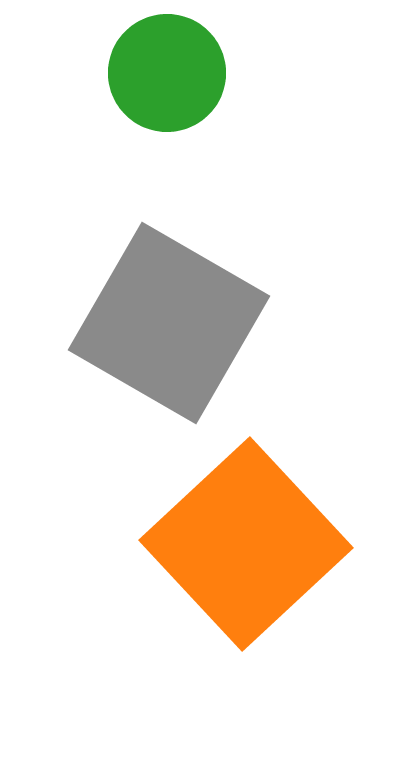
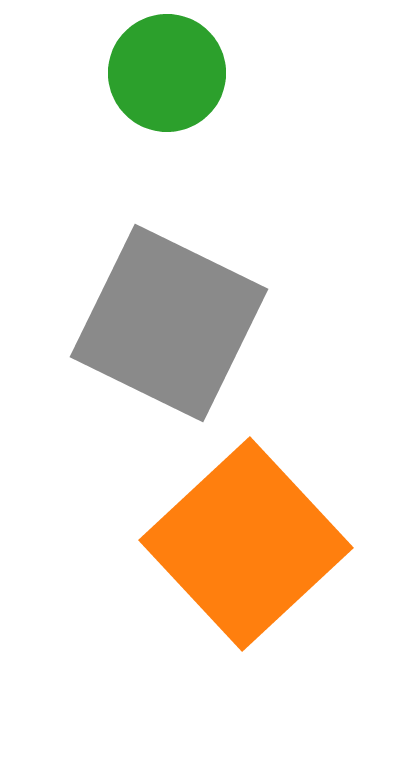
gray square: rotated 4 degrees counterclockwise
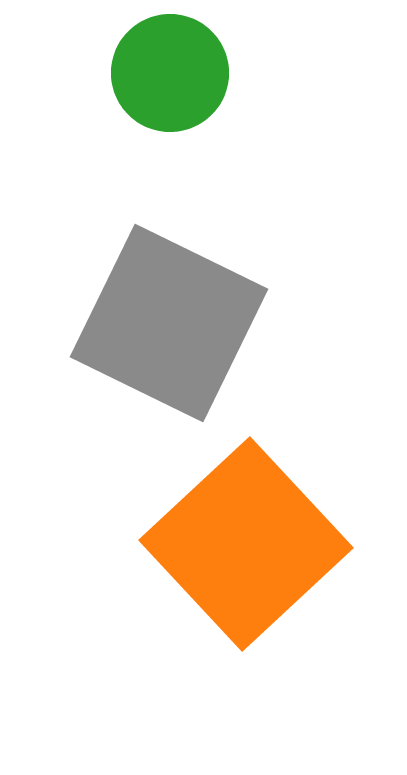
green circle: moved 3 px right
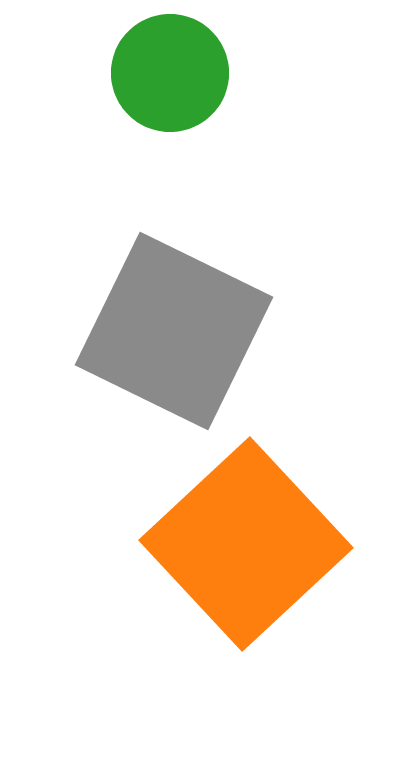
gray square: moved 5 px right, 8 px down
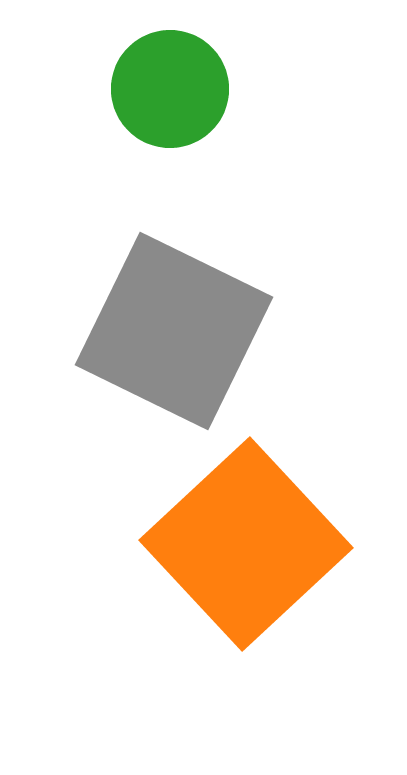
green circle: moved 16 px down
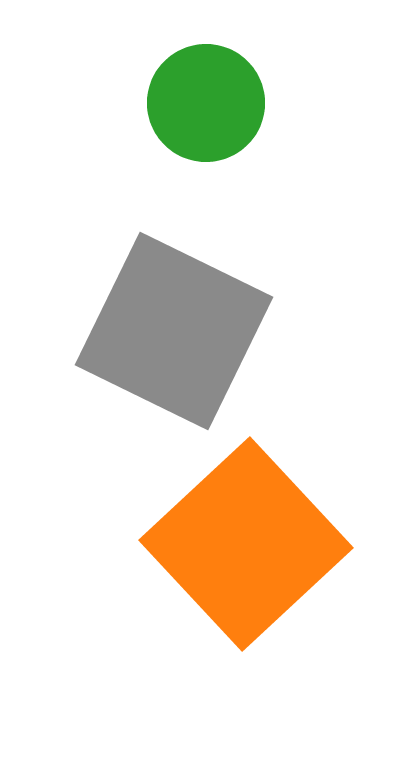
green circle: moved 36 px right, 14 px down
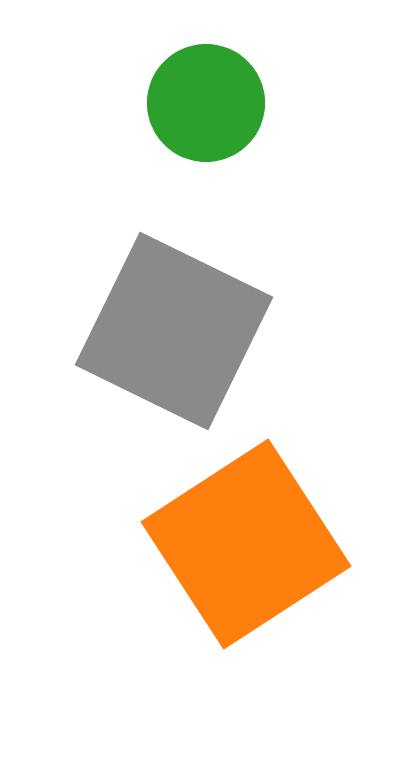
orange square: rotated 10 degrees clockwise
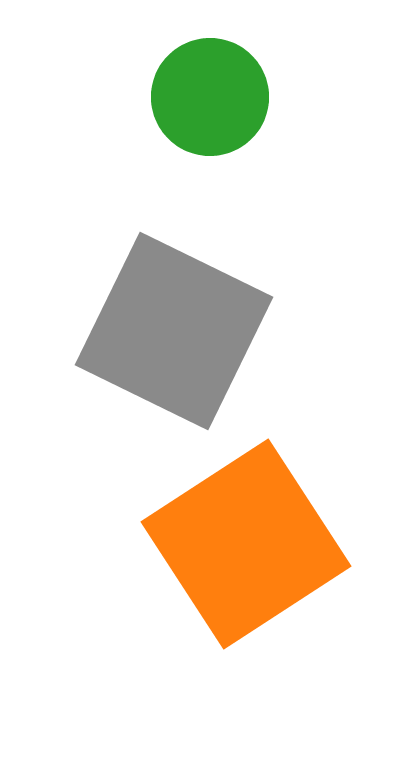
green circle: moved 4 px right, 6 px up
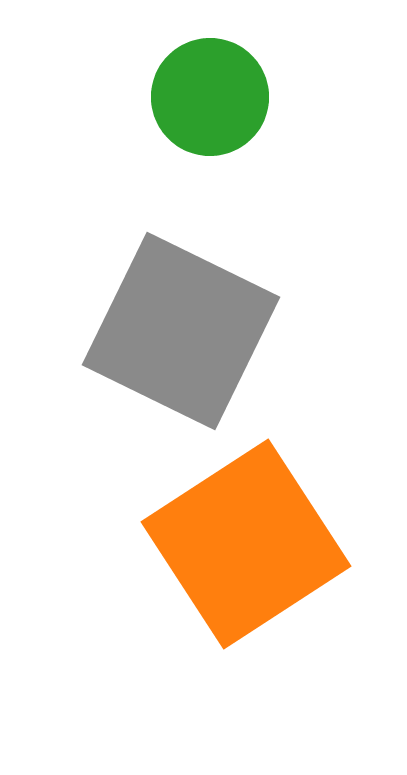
gray square: moved 7 px right
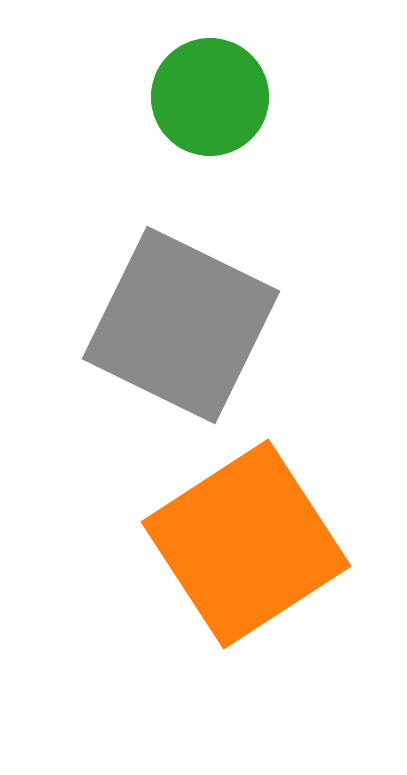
gray square: moved 6 px up
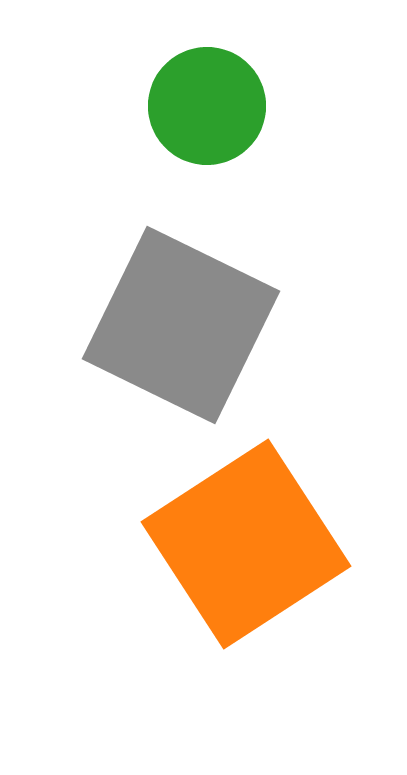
green circle: moved 3 px left, 9 px down
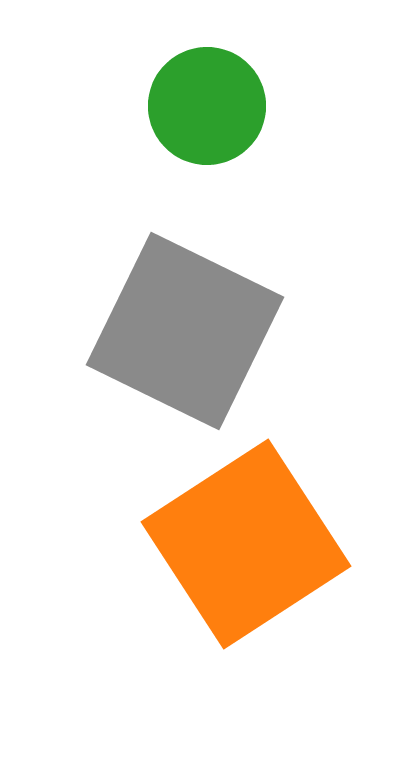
gray square: moved 4 px right, 6 px down
